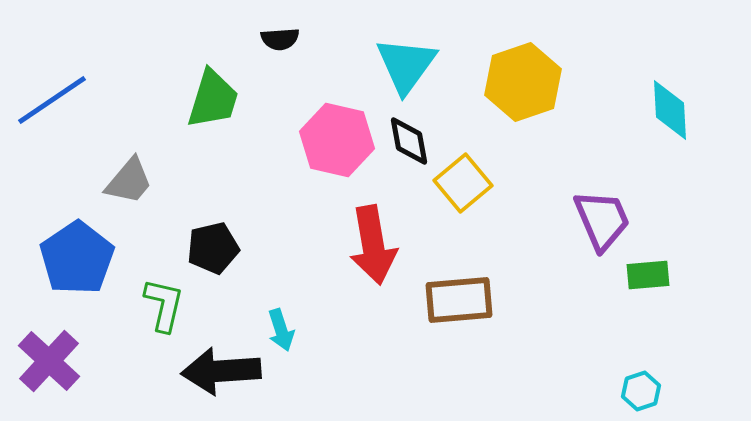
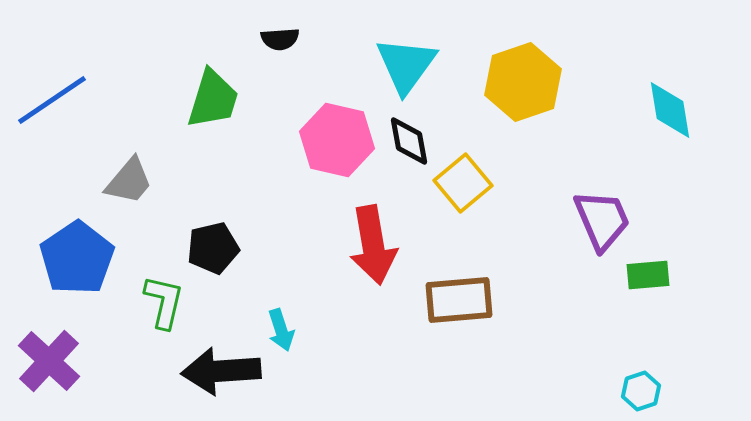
cyan diamond: rotated 6 degrees counterclockwise
green L-shape: moved 3 px up
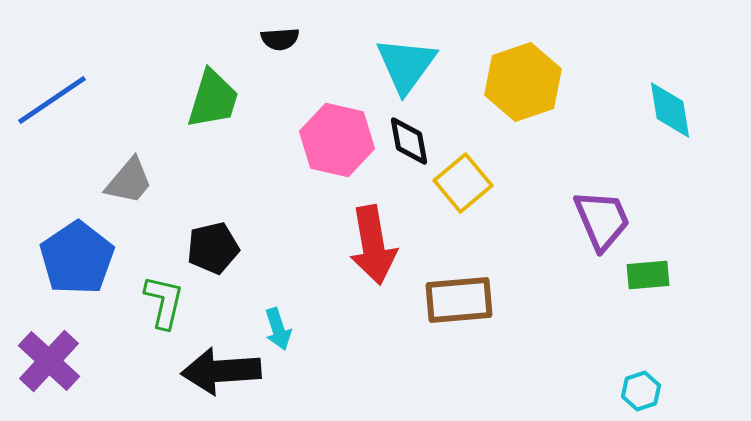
cyan arrow: moved 3 px left, 1 px up
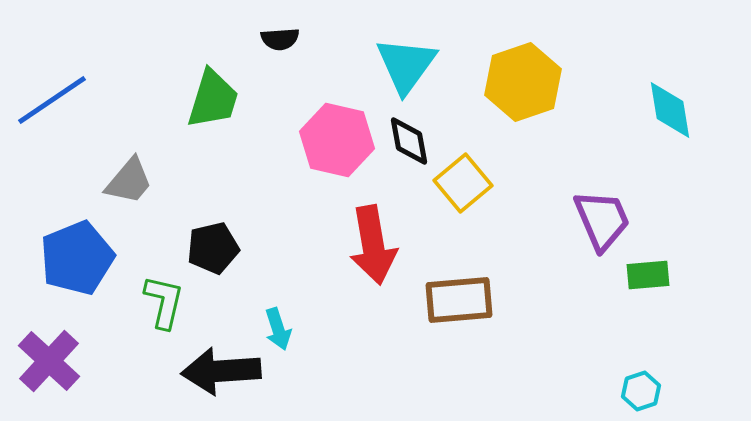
blue pentagon: rotated 12 degrees clockwise
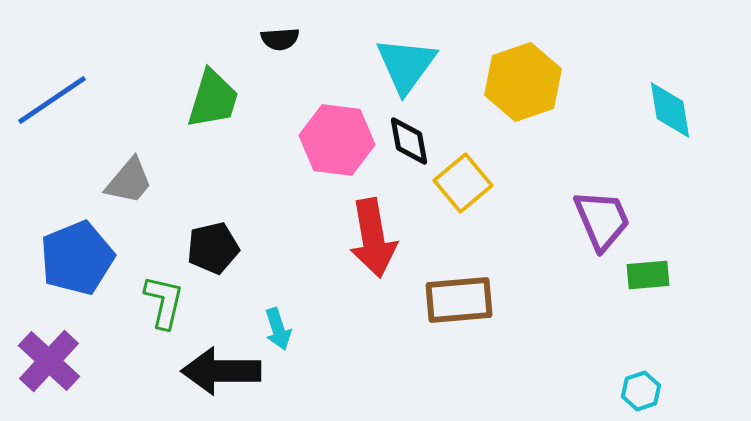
pink hexagon: rotated 6 degrees counterclockwise
red arrow: moved 7 px up
black arrow: rotated 4 degrees clockwise
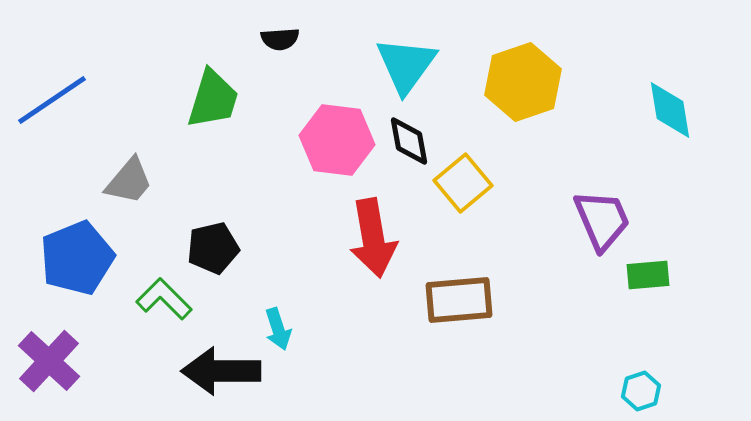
green L-shape: moved 3 px up; rotated 58 degrees counterclockwise
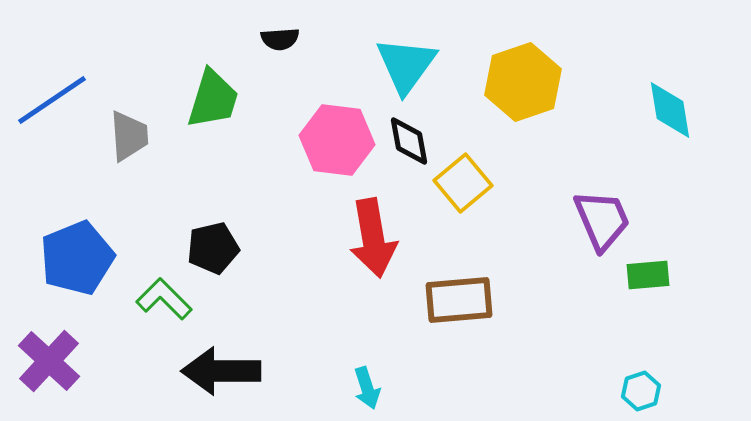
gray trapezoid: moved 45 px up; rotated 44 degrees counterclockwise
cyan arrow: moved 89 px right, 59 px down
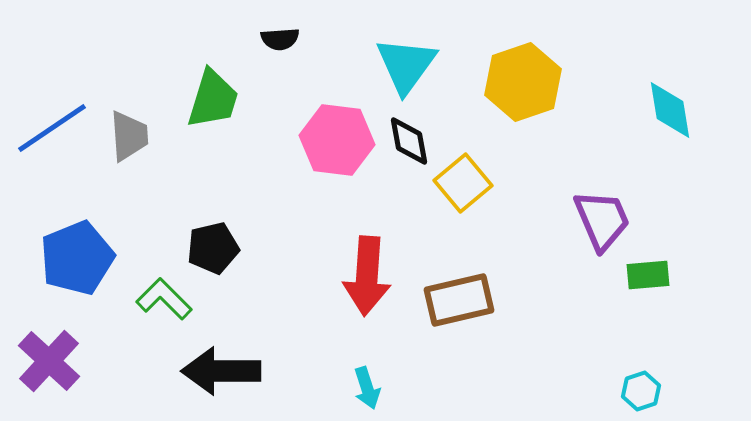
blue line: moved 28 px down
red arrow: moved 6 px left, 38 px down; rotated 14 degrees clockwise
brown rectangle: rotated 8 degrees counterclockwise
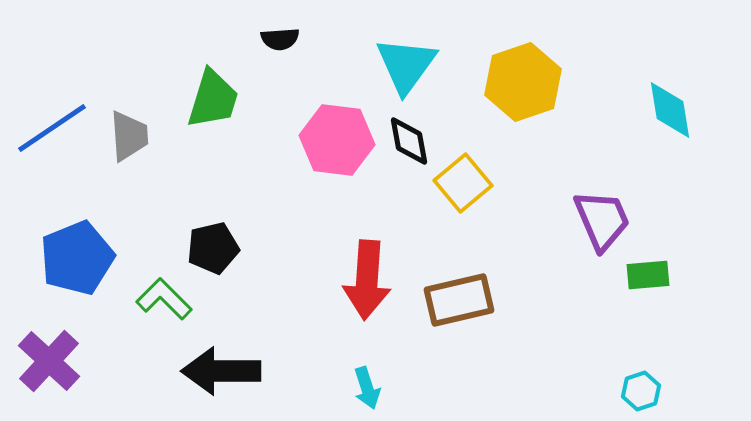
red arrow: moved 4 px down
